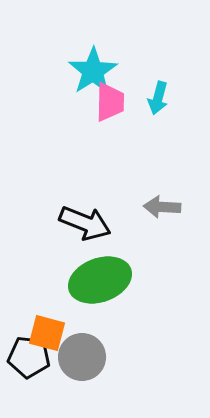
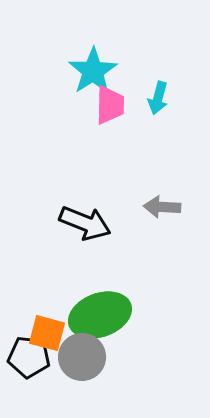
pink trapezoid: moved 3 px down
green ellipse: moved 35 px down
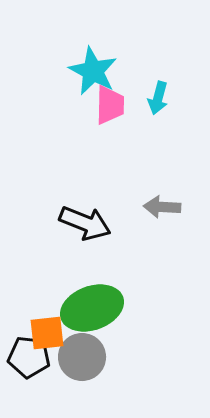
cyan star: rotated 12 degrees counterclockwise
green ellipse: moved 8 px left, 7 px up
orange square: rotated 21 degrees counterclockwise
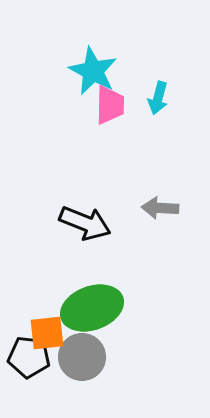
gray arrow: moved 2 px left, 1 px down
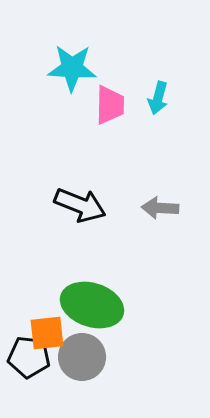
cyan star: moved 21 px left, 3 px up; rotated 24 degrees counterclockwise
black arrow: moved 5 px left, 18 px up
green ellipse: moved 3 px up; rotated 38 degrees clockwise
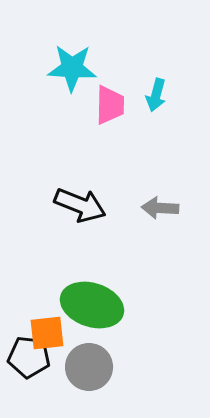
cyan arrow: moved 2 px left, 3 px up
gray circle: moved 7 px right, 10 px down
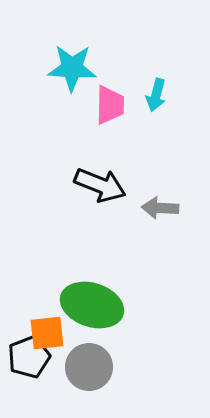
black arrow: moved 20 px right, 20 px up
black pentagon: rotated 27 degrees counterclockwise
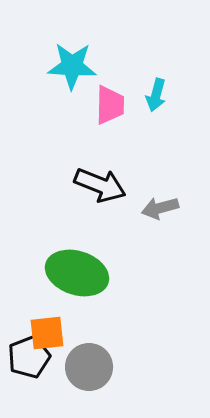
cyan star: moved 2 px up
gray arrow: rotated 18 degrees counterclockwise
green ellipse: moved 15 px left, 32 px up
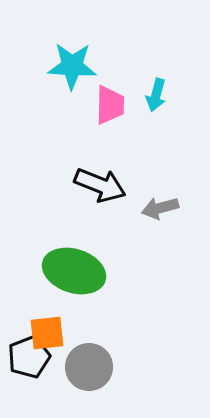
green ellipse: moved 3 px left, 2 px up
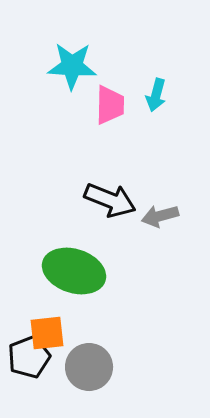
black arrow: moved 10 px right, 15 px down
gray arrow: moved 8 px down
